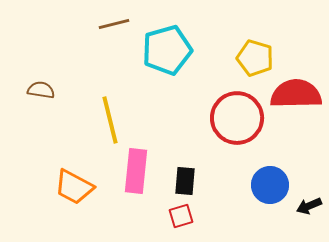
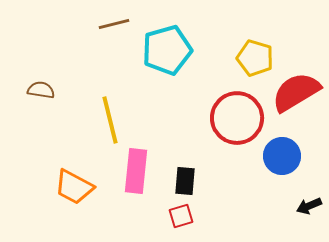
red semicircle: moved 2 px up; rotated 30 degrees counterclockwise
blue circle: moved 12 px right, 29 px up
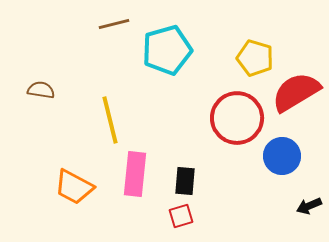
pink rectangle: moved 1 px left, 3 px down
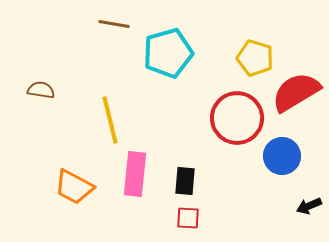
brown line: rotated 24 degrees clockwise
cyan pentagon: moved 1 px right, 3 px down
red square: moved 7 px right, 2 px down; rotated 20 degrees clockwise
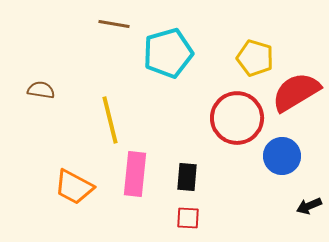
black rectangle: moved 2 px right, 4 px up
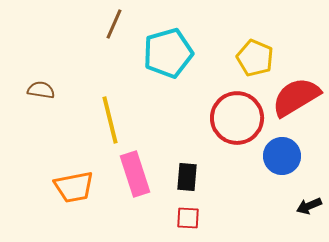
brown line: rotated 76 degrees counterclockwise
yellow pentagon: rotated 6 degrees clockwise
red semicircle: moved 5 px down
pink rectangle: rotated 24 degrees counterclockwise
orange trapezoid: rotated 39 degrees counterclockwise
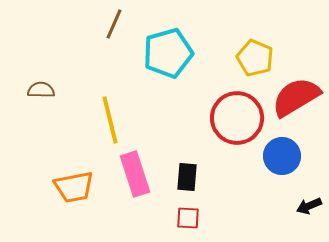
brown semicircle: rotated 8 degrees counterclockwise
